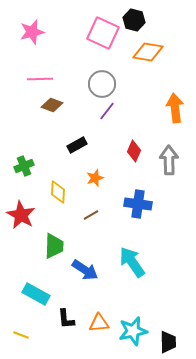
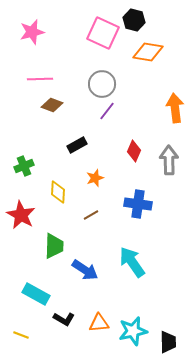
black L-shape: moved 2 px left; rotated 55 degrees counterclockwise
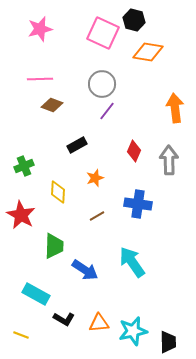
pink star: moved 8 px right, 3 px up
brown line: moved 6 px right, 1 px down
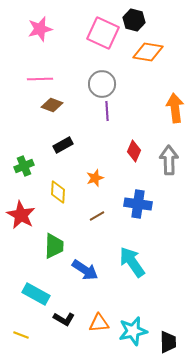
purple line: rotated 42 degrees counterclockwise
black rectangle: moved 14 px left
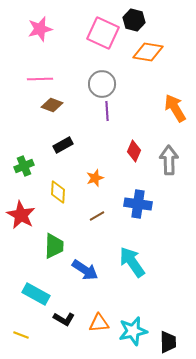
orange arrow: rotated 24 degrees counterclockwise
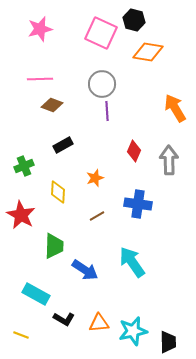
pink square: moved 2 px left
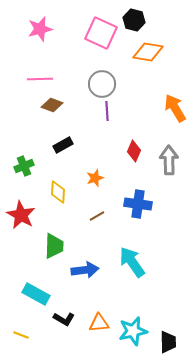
blue arrow: rotated 40 degrees counterclockwise
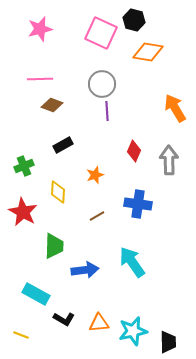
orange star: moved 3 px up
red star: moved 2 px right, 3 px up
